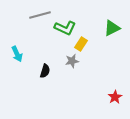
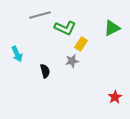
black semicircle: rotated 32 degrees counterclockwise
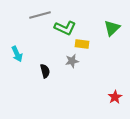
green triangle: rotated 18 degrees counterclockwise
yellow rectangle: moved 1 px right; rotated 64 degrees clockwise
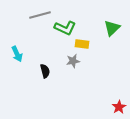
gray star: moved 1 px right
red star: moved 4 px right, 10 px down
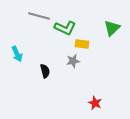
gray line: moved 1 px left, 1 px down; rotated 30 degrees clockwise
red star: moved 24 px left, 4 px up; rotated 16 degrees counterclockwise
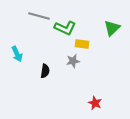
black semicircle: rotated 24 degrees clockwise
